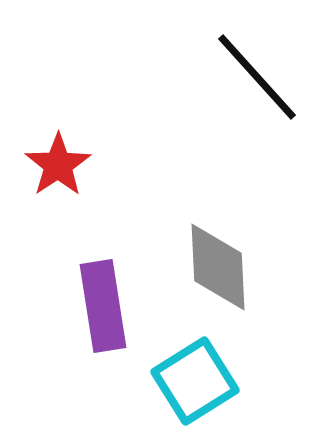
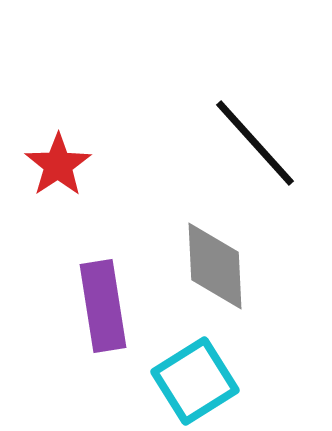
black line: moved 2 px left, 66 px down
gray diamond: moved 3 px left, 1 px up
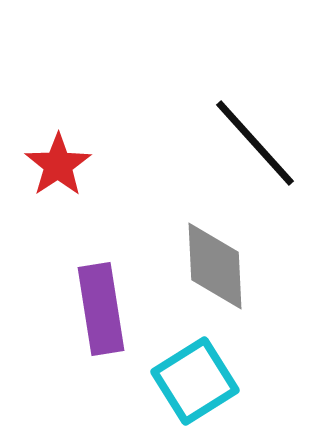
purple rectangle: moved 2 px left, 3 px down
